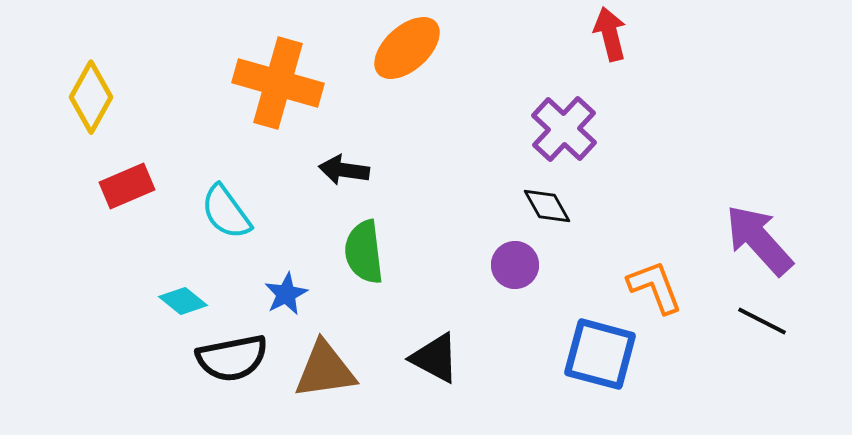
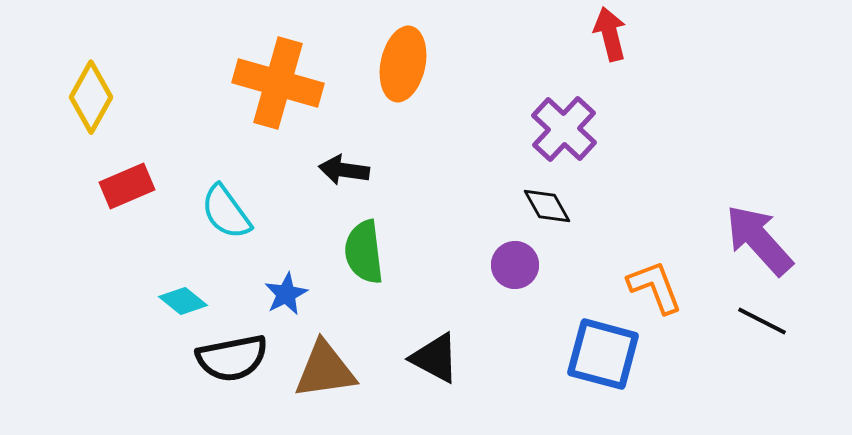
orange ellipse: moved 4 px left, 16 px down; rotated 36 degrees counterclockwise
blue square: moved 3 px right
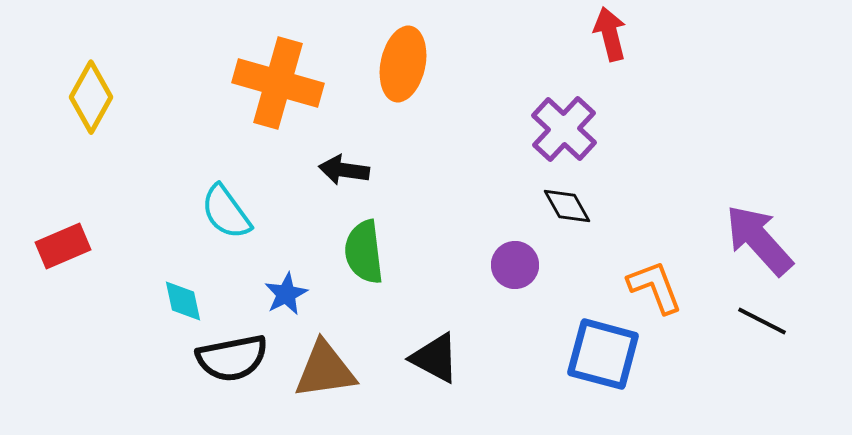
red rectangle: moved 64 px left, 60 px down
black diamond: moved 20 px right
cyan diamond: rotated 39 degrees clockwise
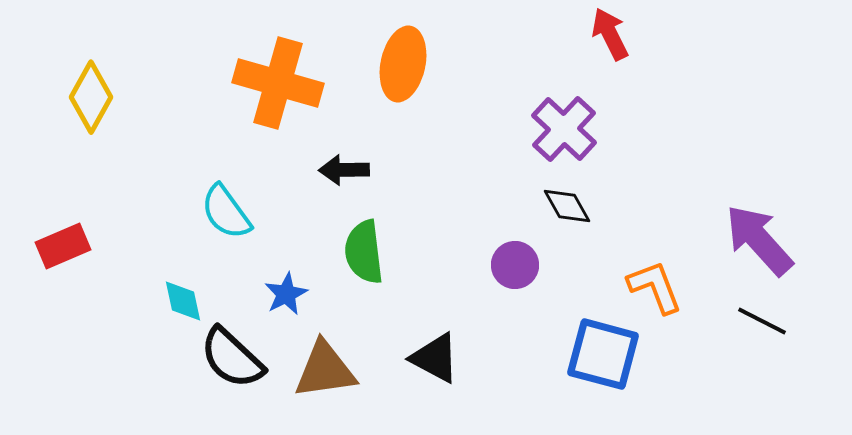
red arrow: rotated 12 degrees counterclockwise
black arrow: rotated 9 degrees counterclockwise
black semicircle: rotated 54 degrees clockwise
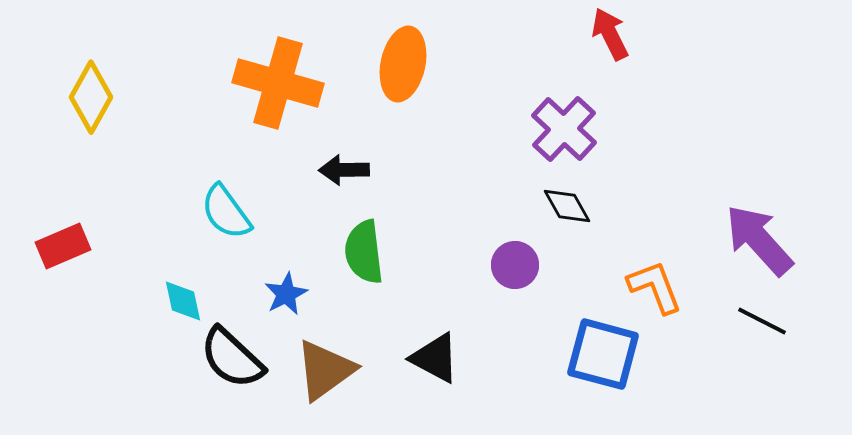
brown triangle: rotated 28 degrees counterclockwise
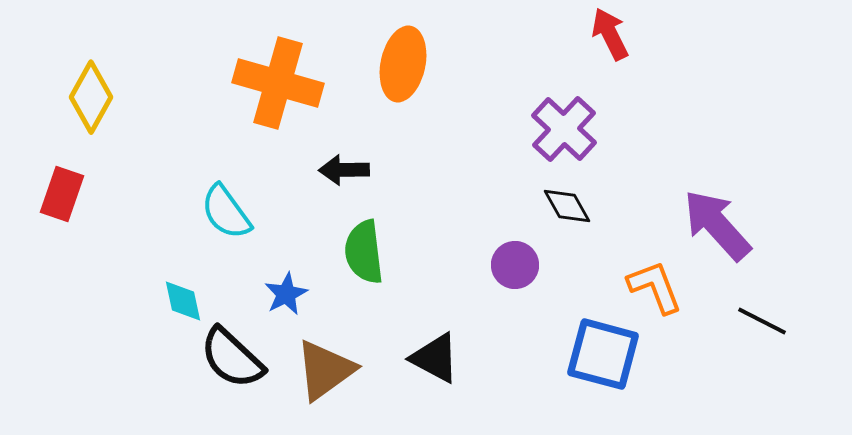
purple arrow: moved 42 px left, 15 px up
red rectangle: moved 1 px left, 52 px up; rotated 48 degrees counterclockwise
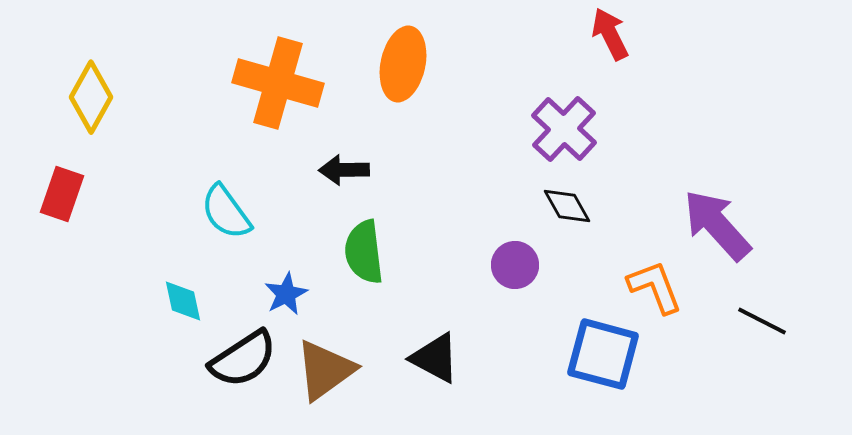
black semicircle: moved 11 px right, 1 px down; rotated 76 degrees counterclockwise
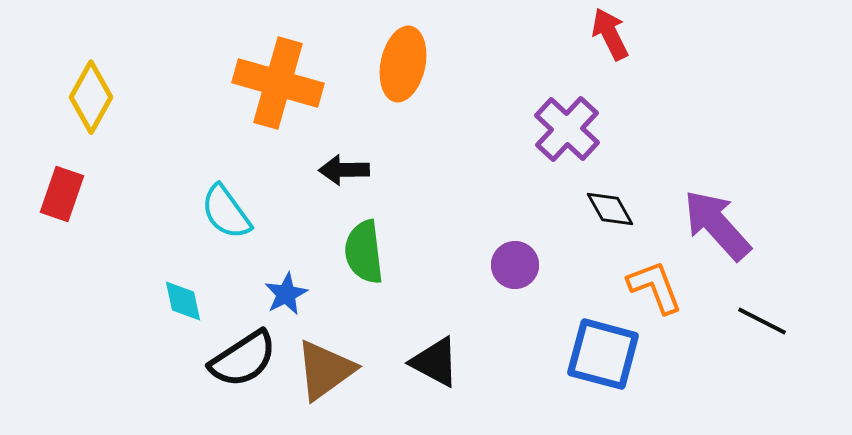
purple cross: moved 3 px right
black diamond: moved 43 px right, 3 px down
black triangle: moved 4 px down
